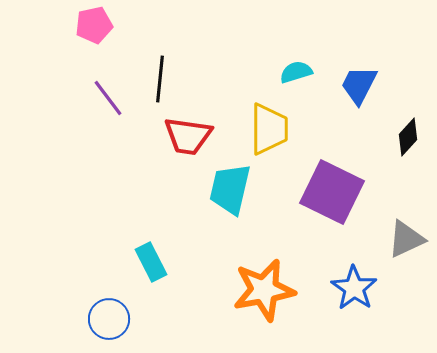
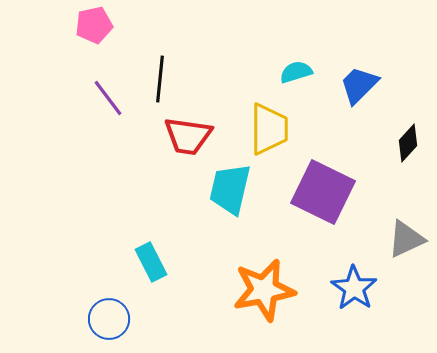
blue trapezoid: rotated 18 degrees clockwise
black diamond: moved 6 px down
purple square: moved 9 px left
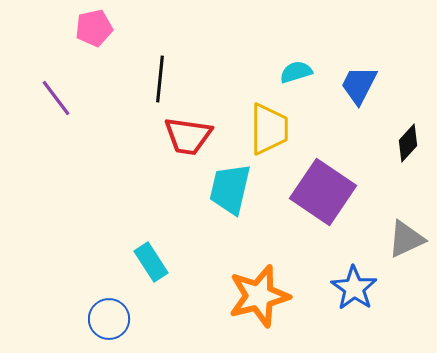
pink pentagon: moved 3 px down
blue trapezoid: rotated 18 degrees counterclockwise
purple line: moved 52 px left
purple square: rotated 8 degrees clockwise
cyan rectangle: rotated 6 degrees counterclockwise
orange star: moved 5 px left, 6 px down; rotated 4 degrees counterclockwise
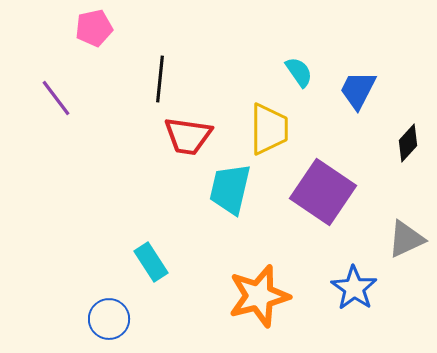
cyan semicircle: moved 3 px right; rotated 72 degrees clockwise
blue trapezoid: moved 1 px left, 5 px down
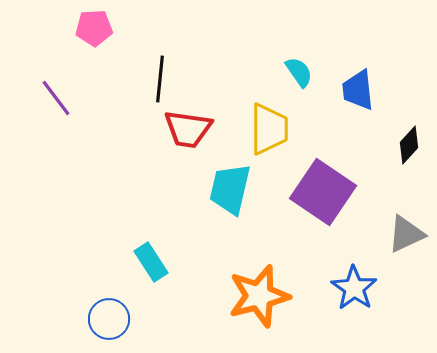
pink pentagon: rotated 9 degrees clockwise
blue trapezoid: rotated 33 degrees counterclockwise
red trapezoid: moved 7 px up
black diamond: moved 1 px right, 2 px down
gray triangle: moved 5 px up
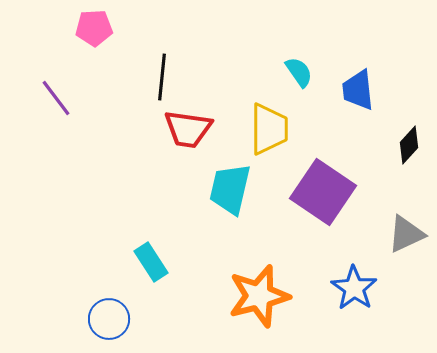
black line: moved 2 px right, 2 px up
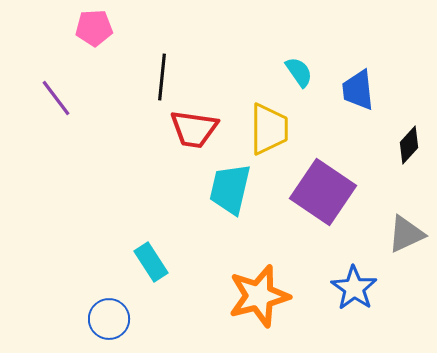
red trapezoid: moved 6 px right
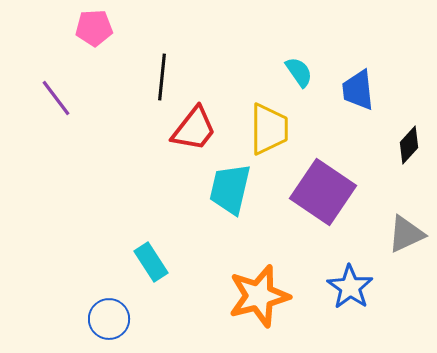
red trapezoid: rotated 60 degrees counterclockwise
blue star: moved 4 px left, 1 px up
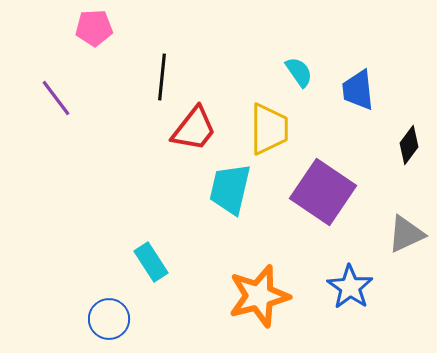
black diamond: rotated 6 degrees counterclockwise
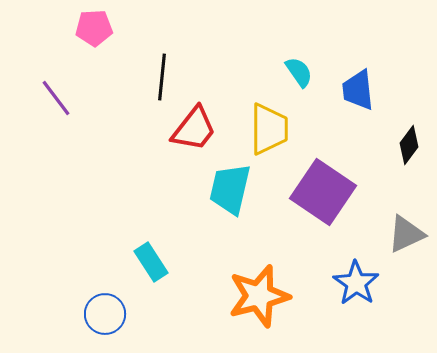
blue star: moved 6 px right, 4 px up
blue circle: moved 4 px left, 5 px up
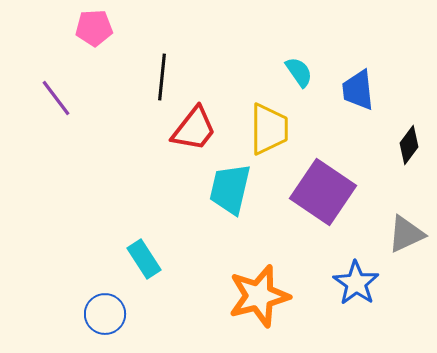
cyan rectangle: moved 7 px left, 3 px up
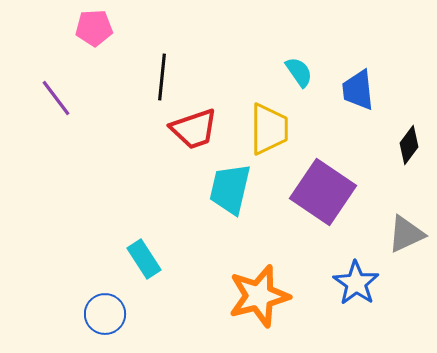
red trapezoid: rotated 33 degrees clockwise
